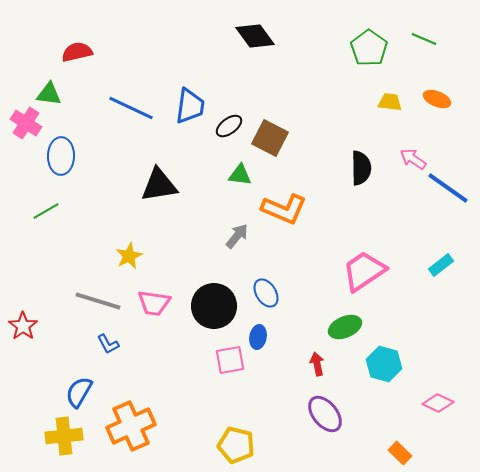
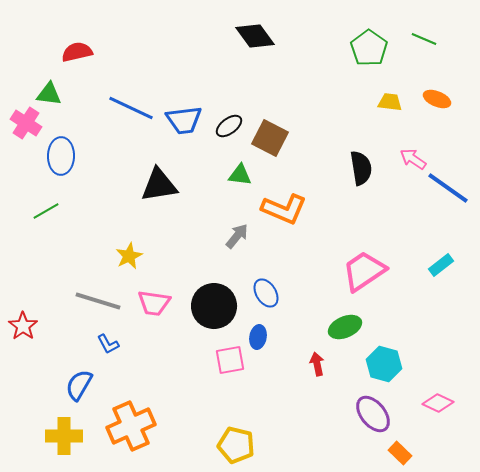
blue trapezoid at (190, 106): moved 6 px left, 14 px down; rotated 75 degrees clockwise
black semicircle at (361, 168): rotated 8 degrees counterclockwise
blue semicircle at (79, 392): moved 7 px up
purple ellipse at (325, 414): moved 48 px right
yellow cross at (64, 436): rotated 6 degrees clockwise
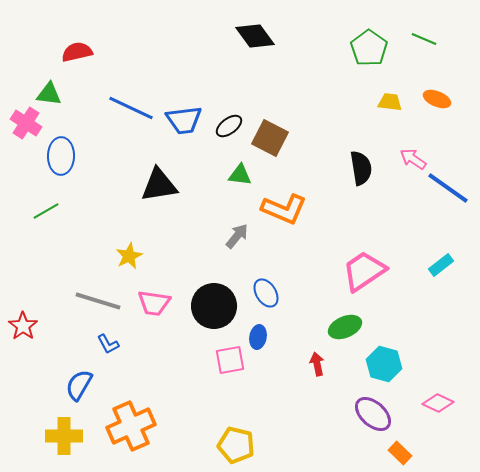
purple ellipse at (373, 414): rotated 9 degrees counterclockwise
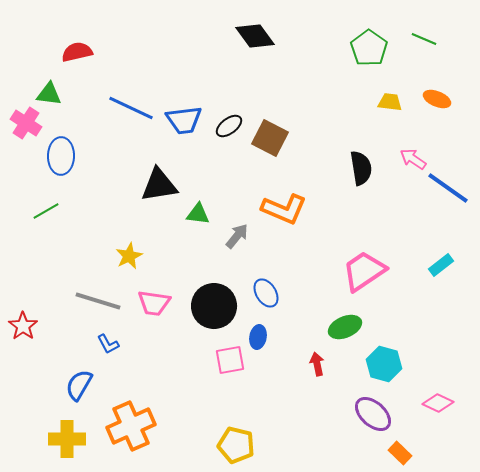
green triangle at (240, 175): moved 42 px left, 39 px down
yellow cross at (64, 436): moved 3 px right, 3 px down
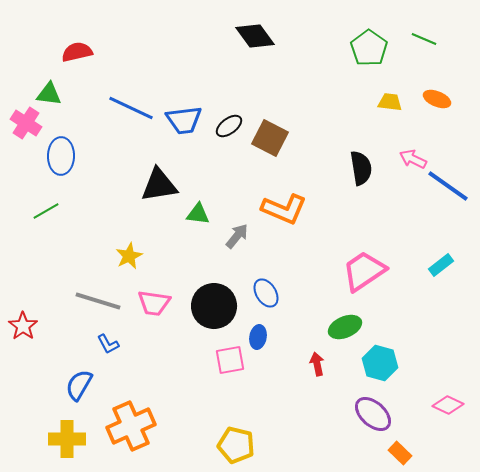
pink arrow at (413, 159): rotated 8 degrees counterclockwise
blue line at (448, 188): moved 2 px up
cyan hexagon at (384, 364): moved 4 px left, 1 px up
pink diamond at (438, 403): moved 10 px right, 2 px down
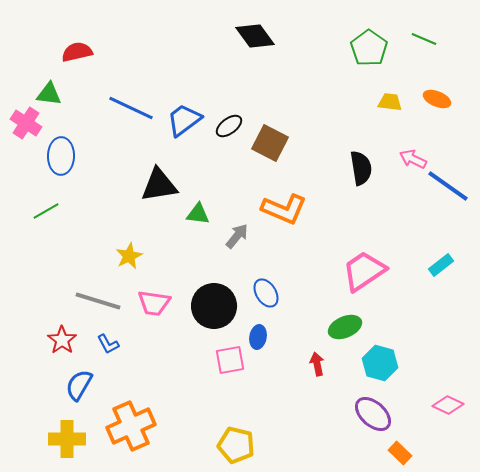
blue trapezoid at (184, 120): rotated 150 degrees clockwise
brown square at (270, 138): moved 5 px down
red star at (23, 326): moved 39 px right, 14 px down
